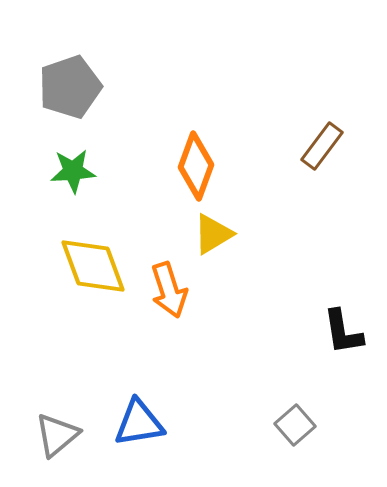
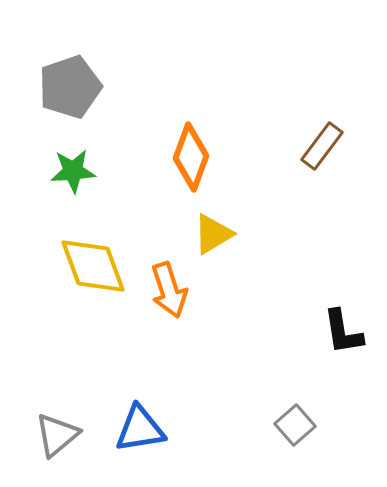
orange diamond: moved 5 px left, 9 px up
blue triangle: moved 1 px right, 6 px down
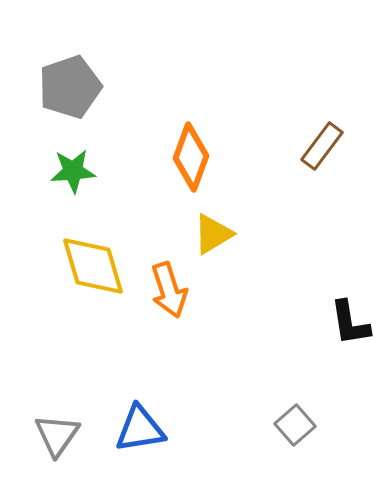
yellow diamond: rotated 4 degrees clockwise
black L-shape: moved 7 px right, 9 px up
gray triangle: rotated 15 degrees counterclockwise
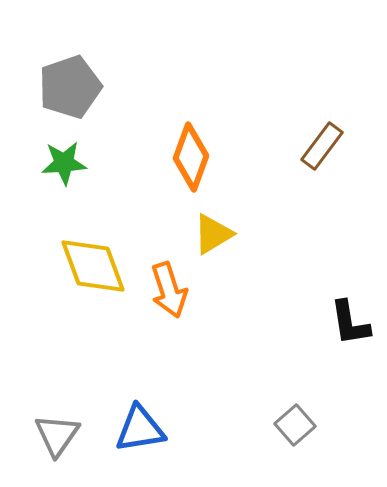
green star: moved 9 px left, 8 px up
yellow diamond: rotated 4 degrees counterclockwise
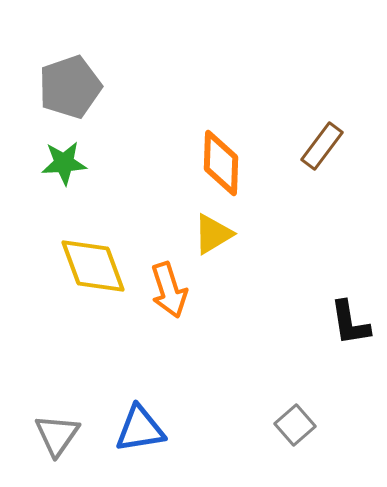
orange diamond: moved 30 px right, 6 px down; rotated 18 degrees counterclockwise
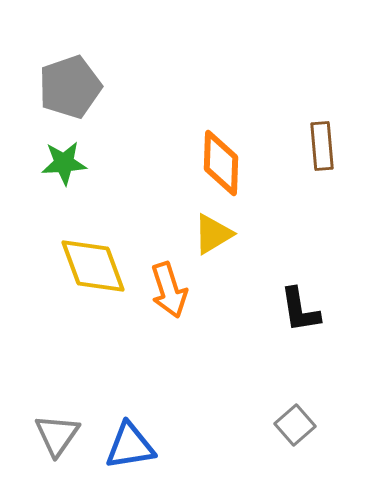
brown rectangle: rotated 42 degrees counterclockwise
black L-shape: moved 50 px left, 13 px up
blue triangle: moved 10 px left, 17 px down
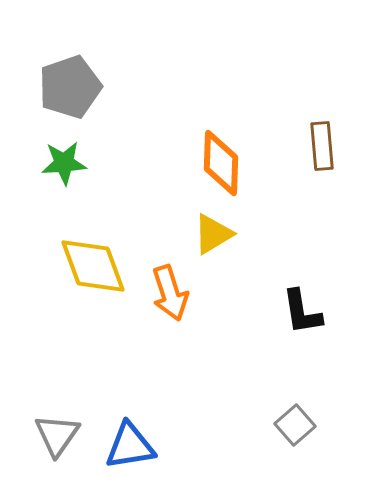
orange arrow: moved 1 px right, 3 px down
black L-shape: moved 2 px right, 2 px down
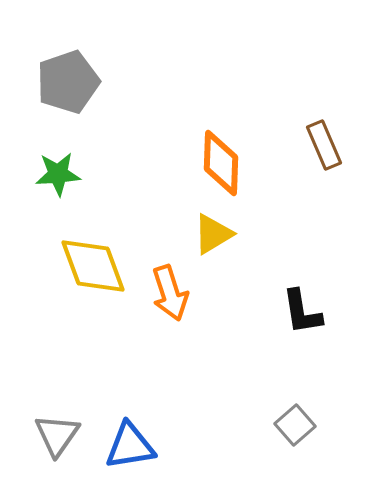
gray pentagon: moved 2 px left, 5 px up
brown rectangle: moved 2 px right, 1 px up; rotated 18 degrees counterclockwise
green star: moved 6 px left, 11 px down
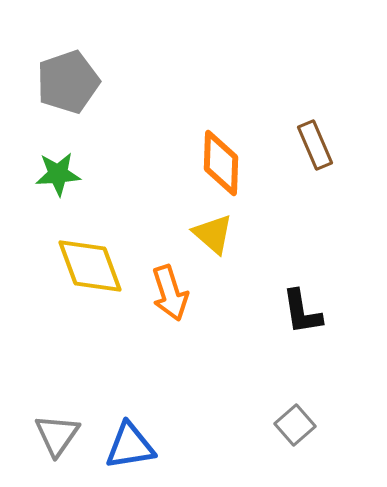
brown rectangle: moved 9 px left
yellow triangle: rotated 48 degrees counterclockwise
yellow diamond: moved 3 px left
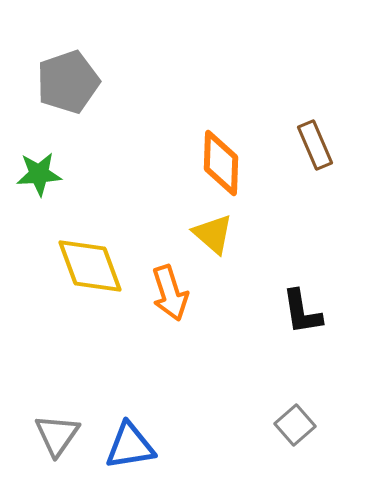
green star: moved 19 px left
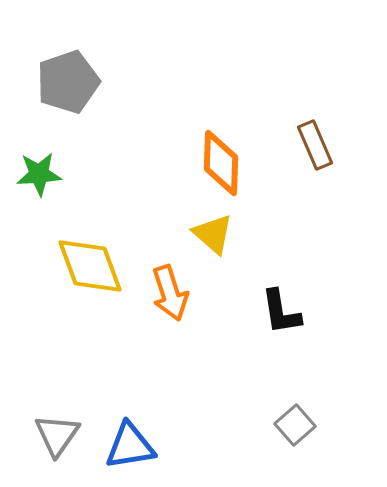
black L-shape: moved 21 px left
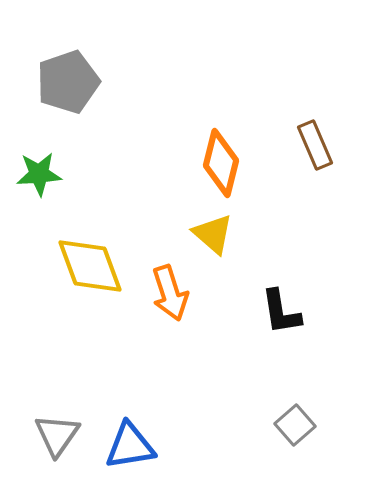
orange diamond: rotated 12 degrees clockwise
